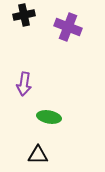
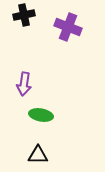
green ellipse: moved 8 px left, 2 px up
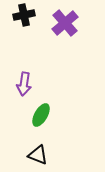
purple cross: moved 3 px left, 4 px up; rotated 28 degrees clockwise
green ellipse: rotated 70 degrees counterclockwise
black triangle: rotated 20 degrees clockwise
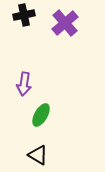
black triangle: rotated 10 degrees clockwise
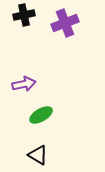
purple cross: rotated 20 degrees clockwise
purple arrow: rotated 110 degrees counterclockwise
green ellipse: rotated 30 degrees clockwise
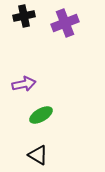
black cross: moved 1 px down
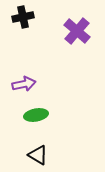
black cross: moved 1 px left, 1 px down
purple cross: moved 12 px right, 8 px down; rotated 28 degrees counterclockwise
green ellipse: moved 5 px left; rotated 20 degrees clockwise
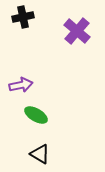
purple arrow: moved 3 px left, 1 px down
green ellipse: rotated 40 degrees clockwise
black triangle: moved 2 px right, 1 px up
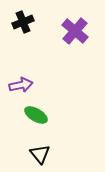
black cross: moved 5 px down; rotated 10 degrees counterclockwise
purple cross: moved 2 px left
black triangle: rotated 20 degrees clockwise
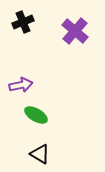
black triangle: rotated 20 degrees counterclockwise
